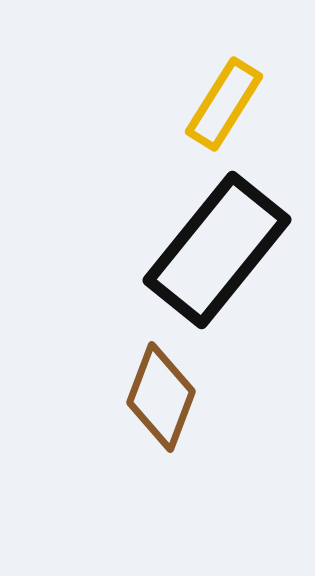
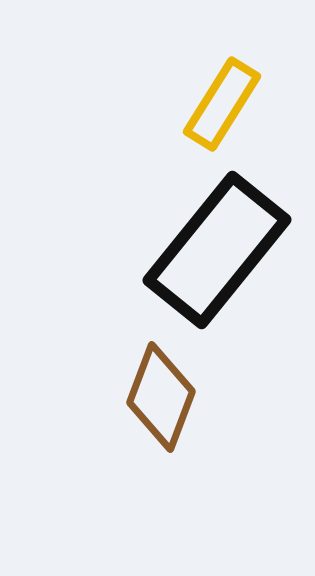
yellow rectangle: moved 2 px left
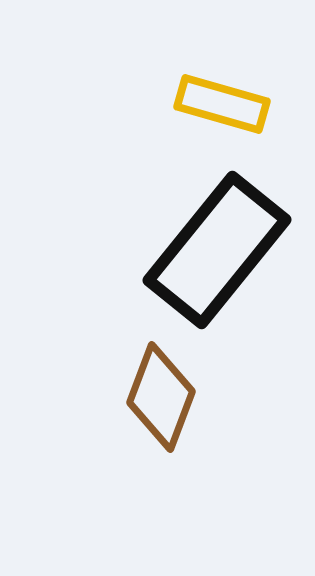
yellow rectangle: rotated 74 degrees clockwise
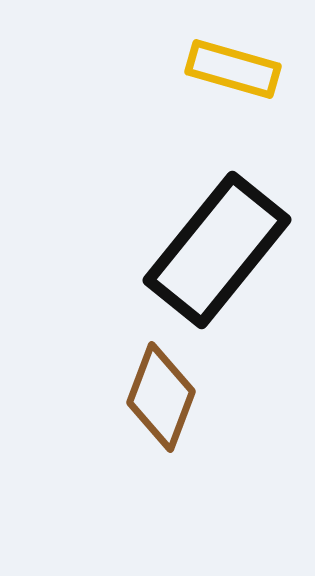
yellow rectangle: moved 11 px right, 35 px up
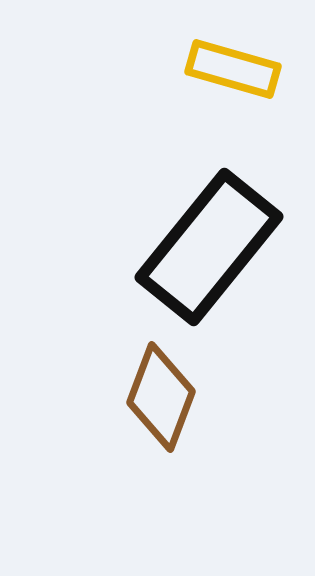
black rectangle: moved 8 px left, 3 px up
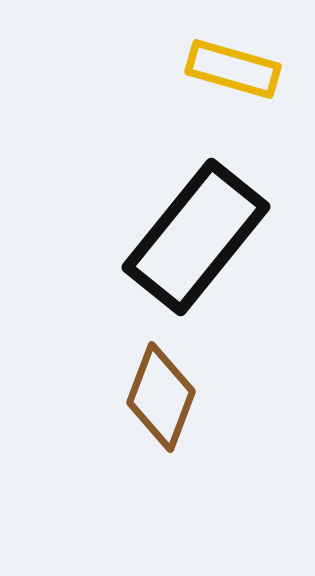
black rectangle: moved 13 px left, 10 px up
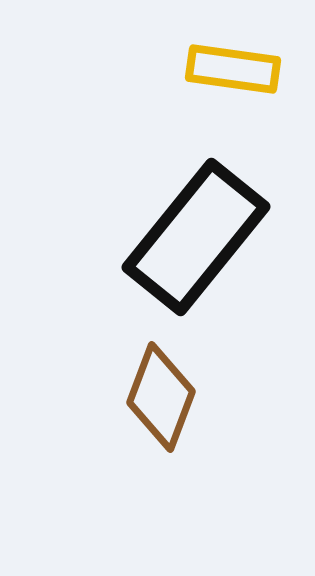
yellow rectangle: rotated 8 degrees counterclockwise
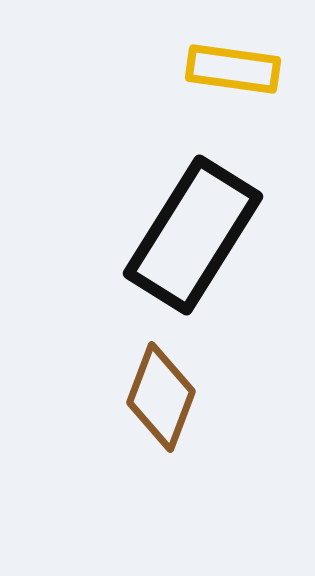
black rectangle: moved 3 px left, 2 px up; rotated 7 degrees counterclockwise
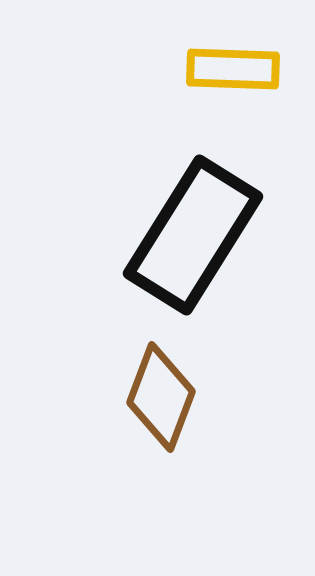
yellow rectangle: rotated 6 degrees counterclockwise
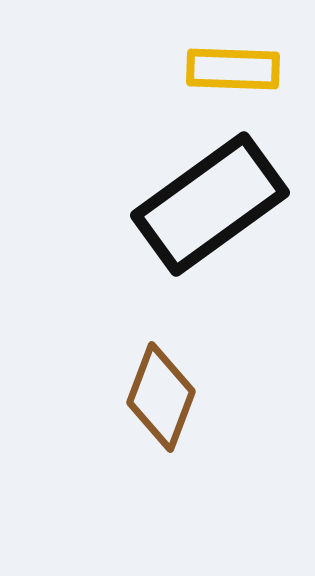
black rectangle: moved 17 px right, 31 px up; rotated 22 degrees clockwise
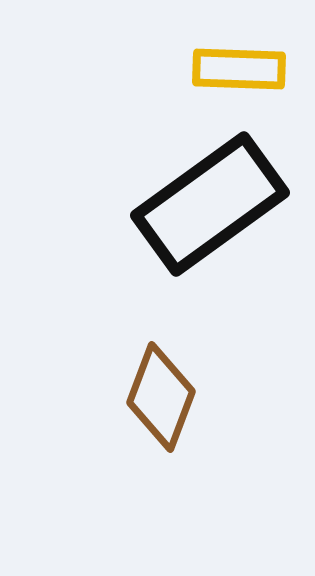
yellow rectangle: moved 6 px right
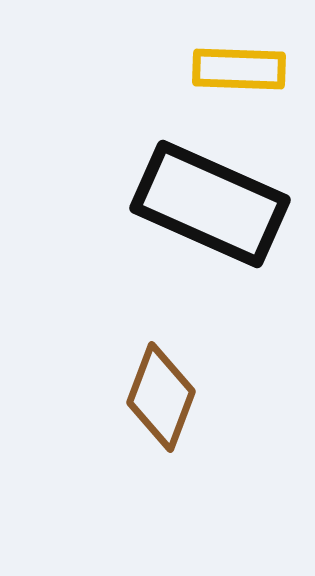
black rectangle: rotated 60 degrees clockwise
